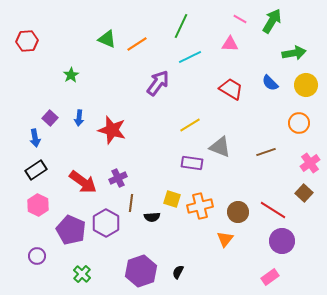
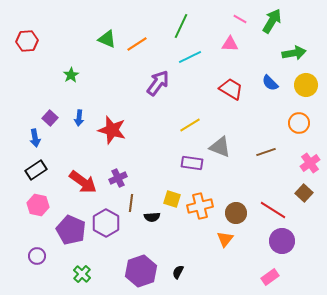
pink hexagon at (38, 205): rotated 15 degrees counterclockwise
brown circle at (238, 212): moved 2 px left, 1 px down
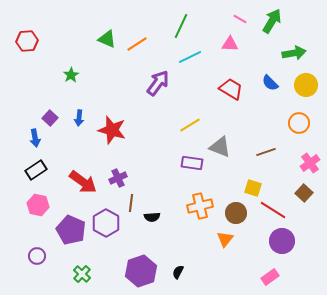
yellow square at (172, 199): moved 81 px right, 11 px up
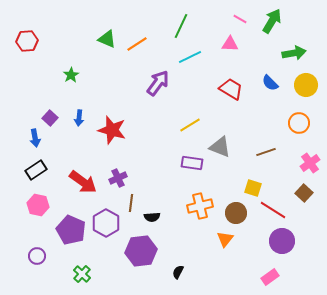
purple hexagon at (141, 271): moved 20 px up; rotated 12 degrees clockwise
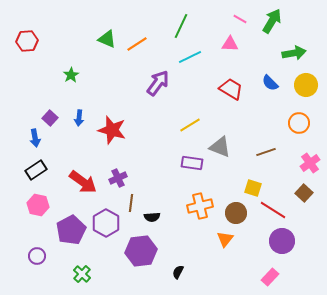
purple pentagon at (71, 230): rotated 20 degrees clockwise
pink rectangle at (270, 277): rotated 12 degrees counterclockwise
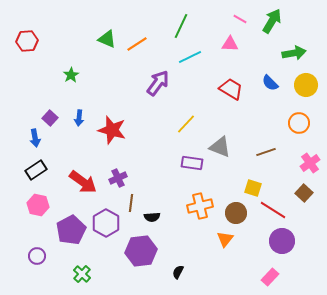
yellow line at (190, 125): moved 4 px left, 1 px up; rotated 15 degrees counterclockwise
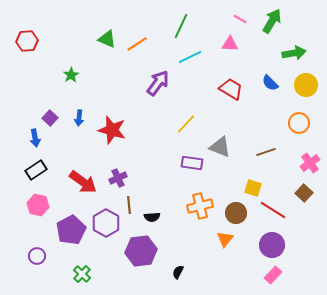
brown line at (131, 203): moved 2 px left, 2 px down; rotated 12 degrees counterclockwise
purple circle at (282, 241): moved 10 px left, 4 px down
pink rectangle at (270, 277): moved 3 px right, 2 px up
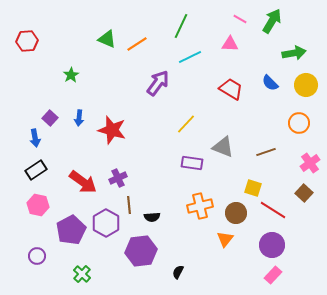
gray triangle at (220, 147): moved 3 px right
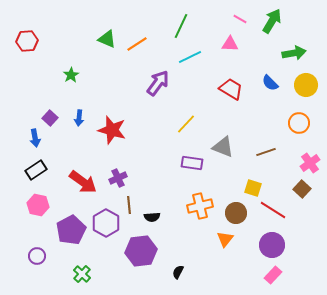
brown square at (304, 193): moved 2 px left, 4 px up
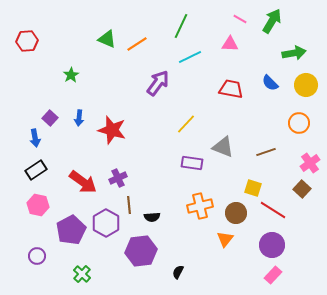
red trapezoid at (231, 89): rotated 20 degrees counterclockwise
